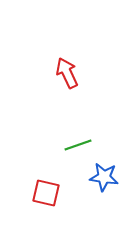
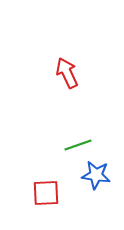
blue star: moved 8 px left, 2 px up
red square: rotated 16 degrees counterclockwise
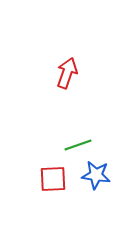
red arrow: rotated 44 degrees clockwise
red square: moved 7 px right, 14 px up
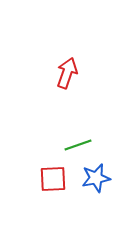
blue star: moved 3 px down; rotated 20 degrees counterclockwise
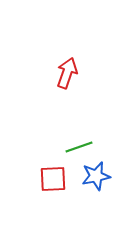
green line: moved 1 px right, 2 px down
blue star: moved 2 px up
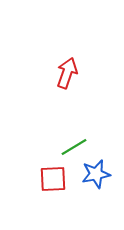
green line: moved 5 px left; rotated 12 degrees counterclockwise
blue star: moved 2 px up
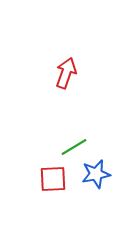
red arrow: moved 1 px left
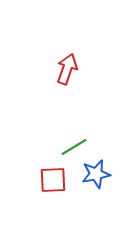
red arrow: moved 1 px right, 4 px up
red square: moved 1 px down
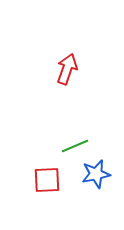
green line: moved 1 px right, 1 px up; rotated 8 degrees clockwise
red square: moved 6 px left
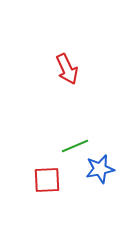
red arrow: rotated 136 degrees clockwise
blue star: moved 4 px right, 5 px up
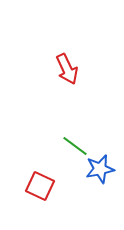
green line: rotated 60 degrees clockwise
red square: moved 7 px left, 6 px down; rotated 28 degrees clockwise
